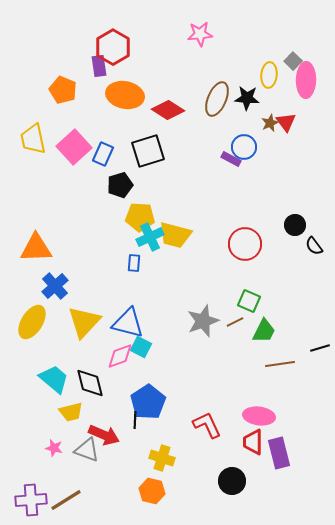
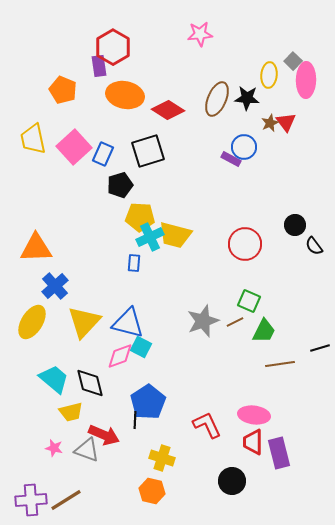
pink ellipse at (259, 416): moved 5 px left, 1 px up
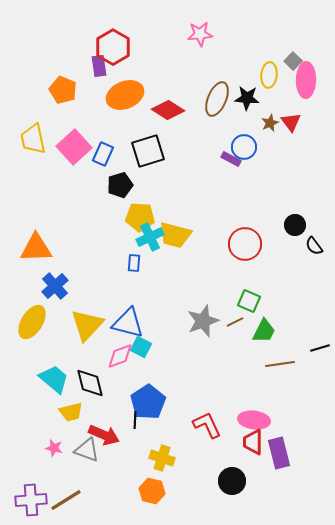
orange ellipse at (125, 95): rotated 33 degrees counterclockwise
red triangle at (286, 122): moved 5 px right
yellow triangle at (84, 322): moved 3 px right, 3 px down
pink ellipse at (254, 415): moved 5 px down
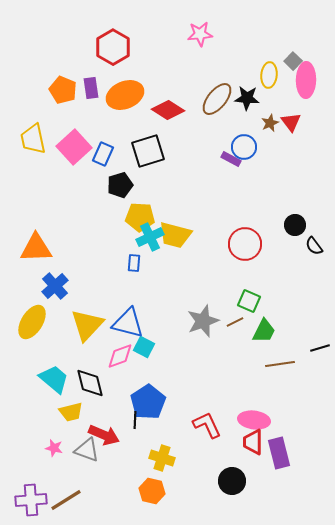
purple rectangle at (99, 66): moved 8 px left, 22 px down
brown ellipse at (217, 99): rotated 16 degrees clockwise
cyan square at (141, 347): moved 3 px right
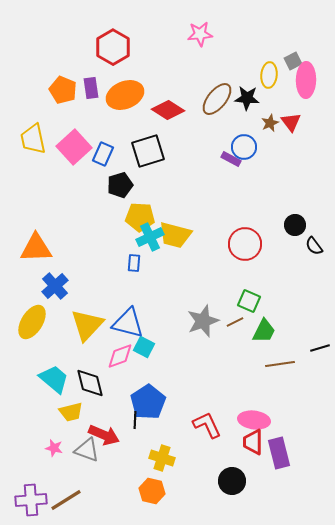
gray square at (293, 61): rotated 18 degrees clockwise
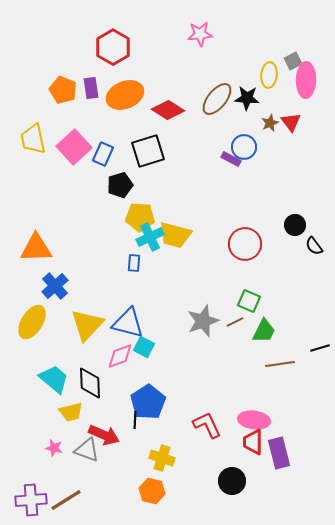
black diamond at (90, 383): rotated 12 degrees clockwise
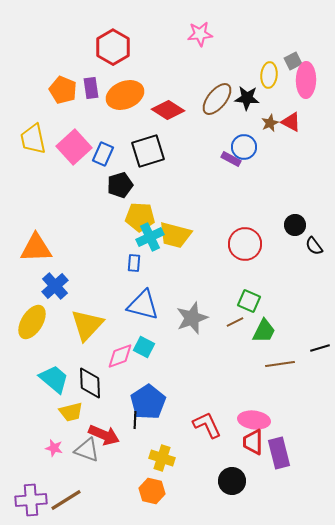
red triangle at (291, 122): rotated 25 degrees counterclockwise
gray star at (203, 321): moved 11 px left, 3 px up
blue triangle at (128, 323): moved 15 px right, 18 px up
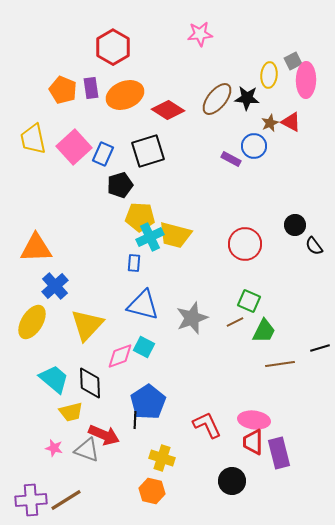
blue circle at (244, 147): moved 10 px right, 1 px up
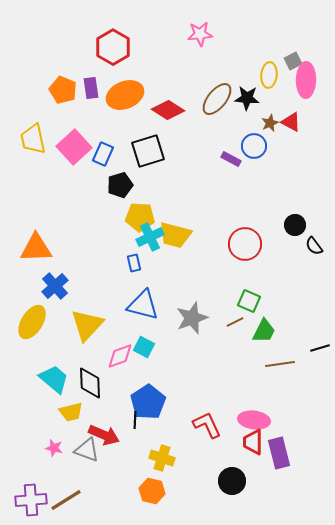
blue rectangle at (134, 263): rotated 18 degrees counterclockwise
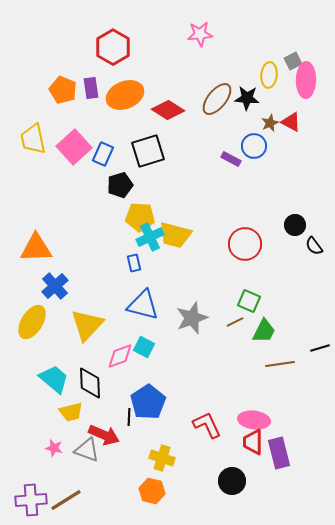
black line at (135, 420): moved 6 px left, 3 px up
